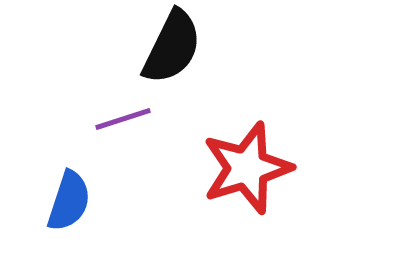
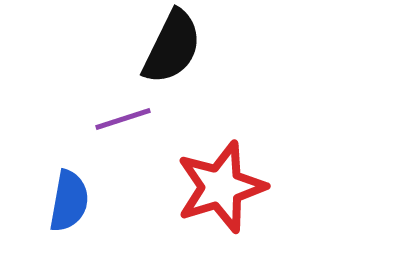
red star: moved 26 px left, 19 px down
blue semicircle: rotated 8 degrees counterclockwise
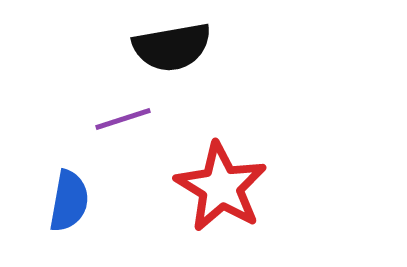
black semicircle: rotated 54 degrees clockwise
red star: rotated 24 degrees counterclockwise
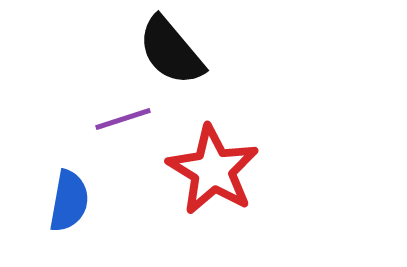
black semicircle: moved 1 px left, 4 px down; rotated 60 degrees clockwise
red star: moved 8 px left, 17 px up
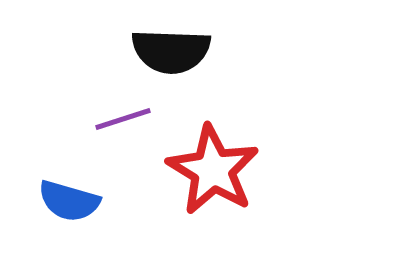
black semicircle: rotated 48 degrees counterclockwise
blue semicircle: rotated 96 degrees clockwise
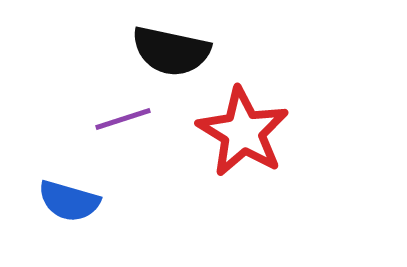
black semicircle: rotated 10 degrees clockwise
red star: moved 30 px right, 38 px up
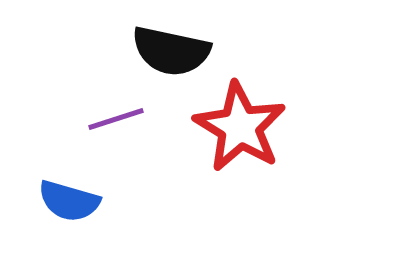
purple line: moved 7 px left
red star: moved 3 px left, 5 px up
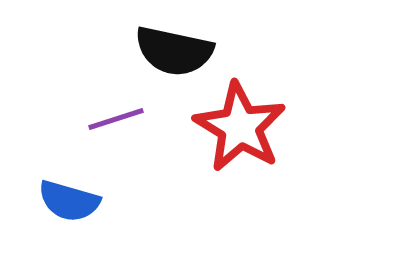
black semicircle: moved 3 px right
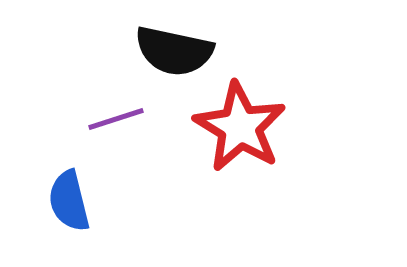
blue semicircle: rotated 60 degrees clockwise
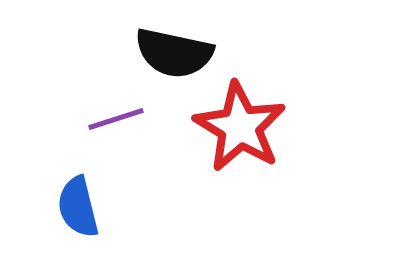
black semicircle: moved 2 px down
blue semicircle: moved 9 px right, 6 px down
